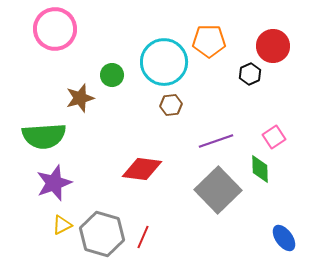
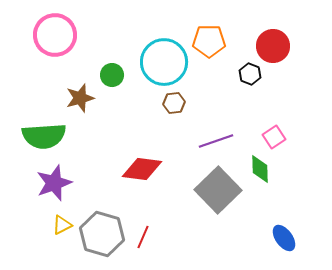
pink circle: moved 6 px down
black hexagon: rotated 15 degrees counterclockwise
brown hexagon: moved 3 px right, 2 px up
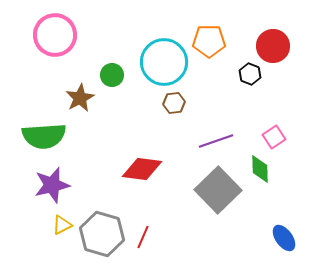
brown star: rotated 12 degrees counterclockwise
purple star: moved 2 px left, 2 px down; rotated 6 degrees clockwise
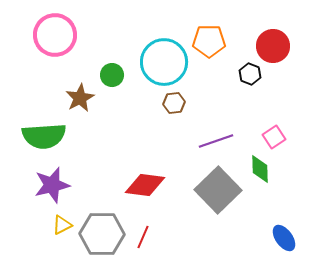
red diamond: moved 3 px right, 16 px down
gray hexagon: rotated 15 degrees counterclockwise
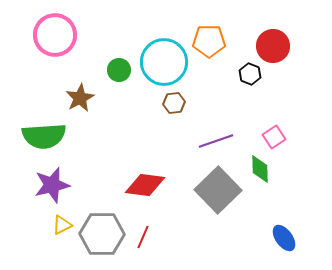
green circle: moved 7 px right, 5 px up
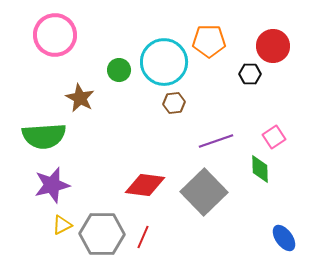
black hexagon: rotated 20 degrees counterclockwise
brown star: rotated 16 degrees counterclockwise
gray square: moved 14 px left, 2 px down
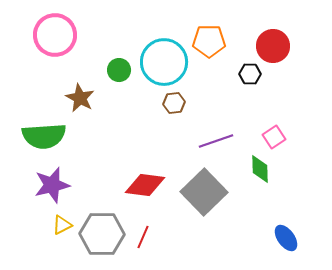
blue ellipse: moved 2 px right
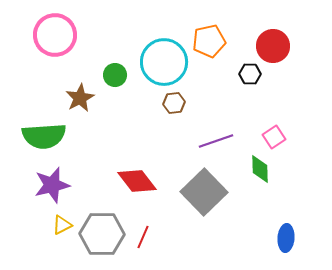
orange pentagon: rotated 12 degrees counterclockwise
green circle: moved 4 px left, 5 px down
brown star: rotated 16 degrees clockwise
red diamond: moved 8 px left, 4 px up; rotated 45 degrees clockwise
blue ellipse: rotated 40 degrees clockwise
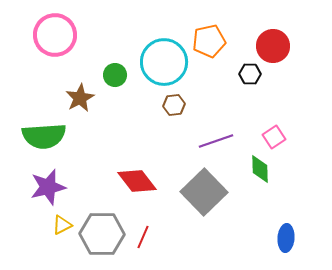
brown hexagon: moved 2 px down
purple star: moved 4 px left, 2 px down
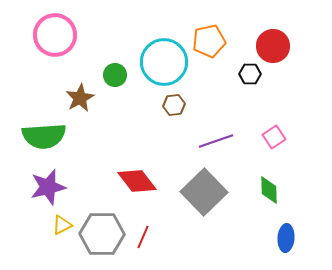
green diamond: moved 9 px right, 21 px down
